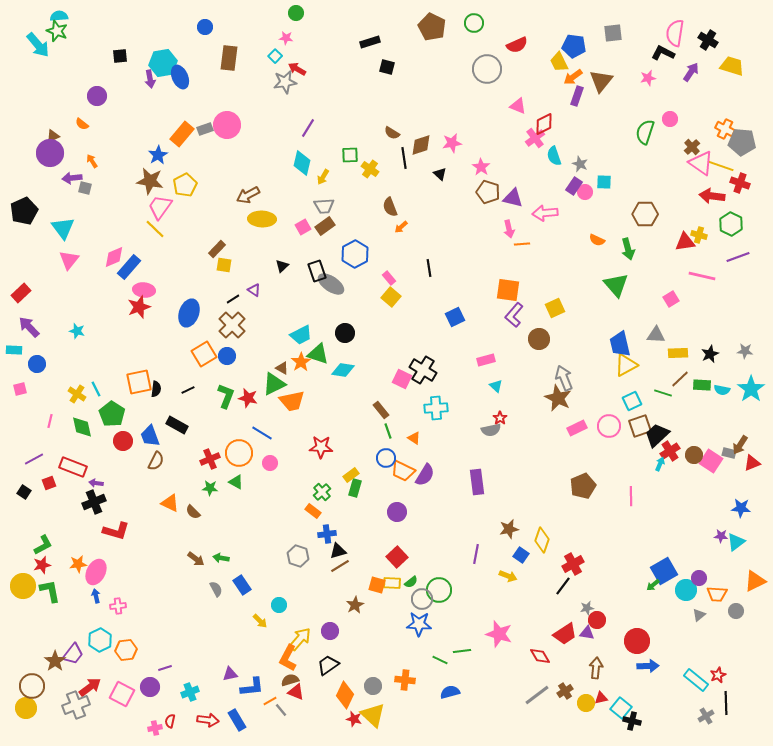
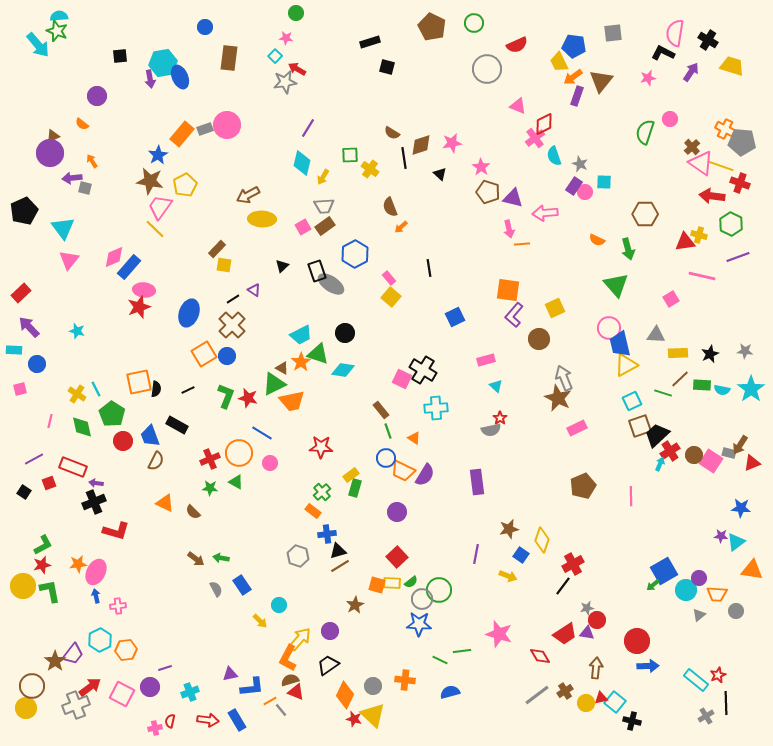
pink circle at (609, 426): moved 98 px up
orange triangle at (170, 503): moved 5 px left
orange triangle at (755, 581): moved 3 px left, 11 px up; rotated 35 degrees clockwise
cyan square at (621, 708): moved 6 px left, 6 px up
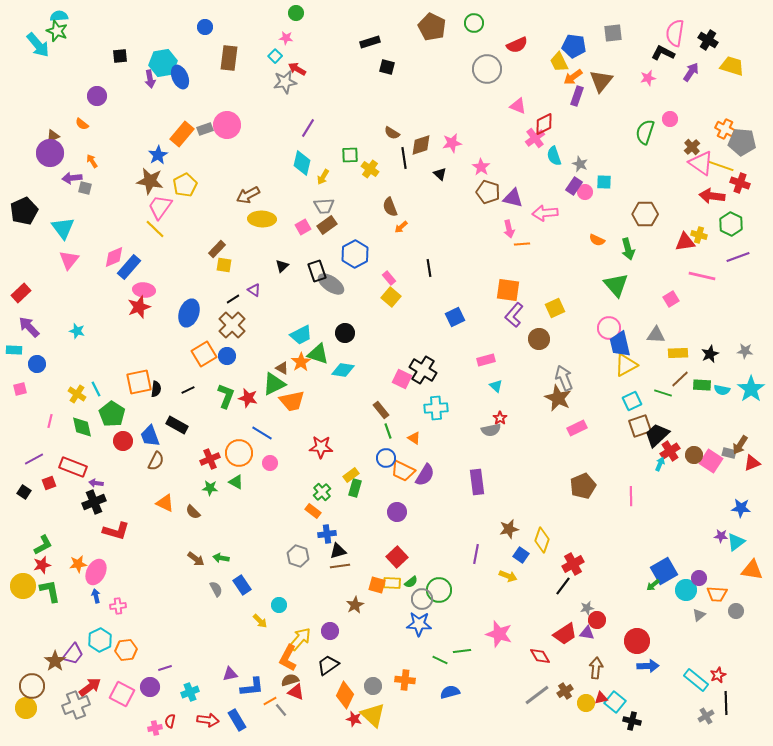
brown rectangle at (325, 226): moved 2 px right, 1 px up
brown line at (340, 566): rotated 24 degrees clockwise
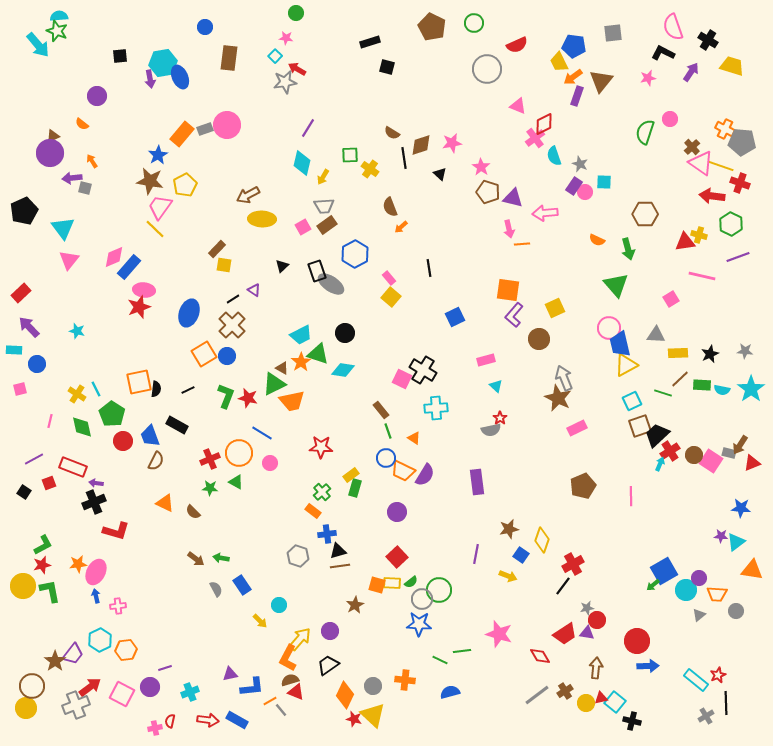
pink semicircle at (675, 33): moved 2 px left, 6 px up; rotated 28 degrees counterclockwise
blue rectangle at (237, 720): rotated 30 degrees counterclockwise
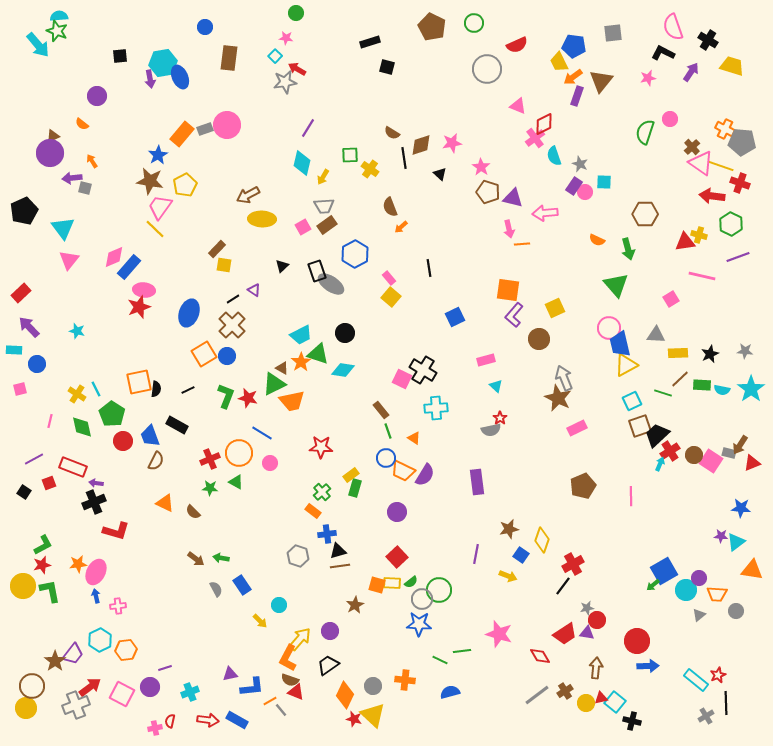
brown semicircle at (290, 680): rotated 144 degrees counterclockwise
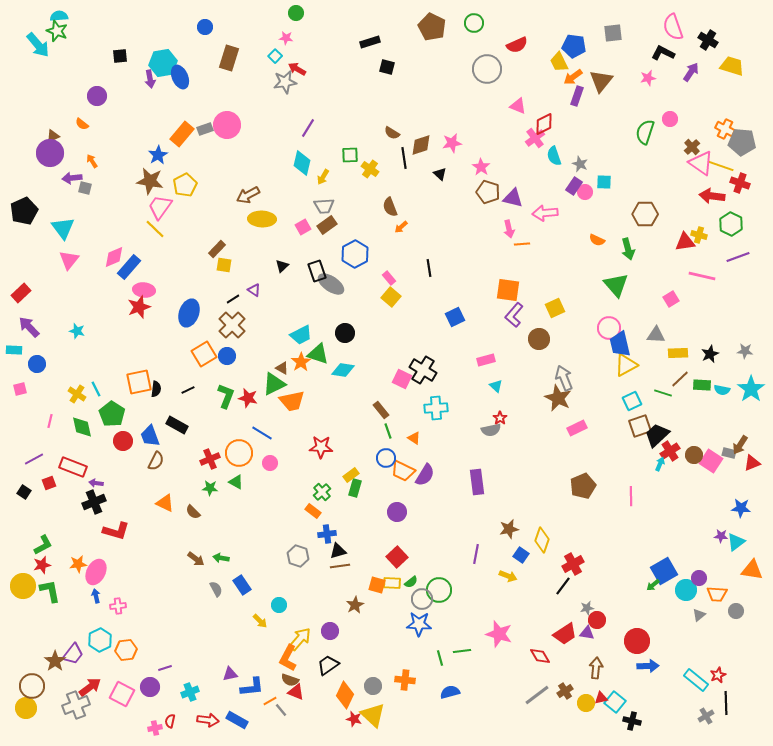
brown rectangle at (229, 58): rotated 10 degrees clockwise
green line at (440, 660): moved 2 px up; rotated 49 degrees clockwise
